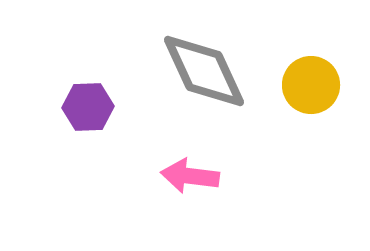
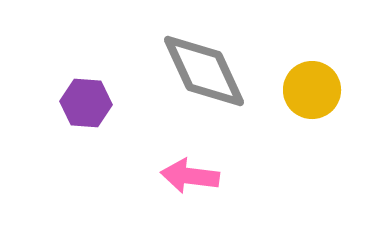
yellow circle: moved 1 px right, 5 px down
purple hexagon: moved 2 px left, 4 px up; rotated 6 degrees clockwise
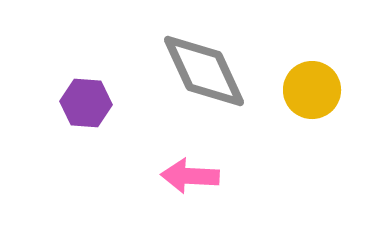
pink arrow: rotated 4 degrees counterclockwise
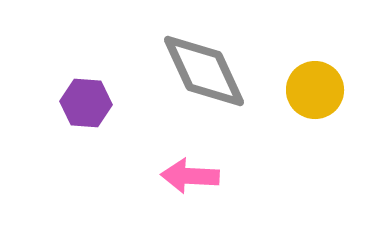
yellow circle: moved 3 px right
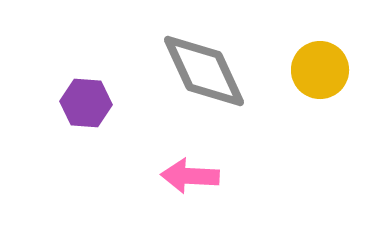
yellow circle: moved 5 px right, 20 px up
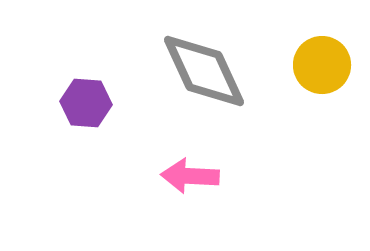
yellow circle: moved 2 px right, 5 px up
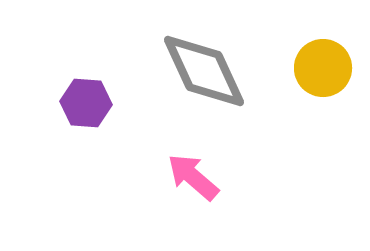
yellow circle: moved 1 px right, 3 px down
pink arrow: moved 3 px right, 1 px down; rotated 38 degrees clockwise
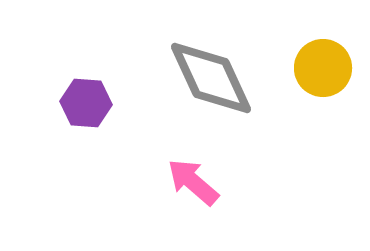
gray diamond: moved 7 px right, 7 px down
pink arrow: moved 5 px down
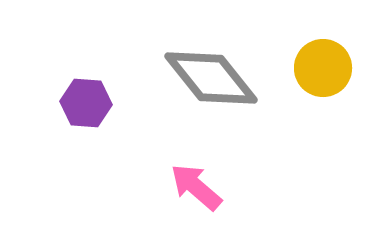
gray diamond: rotated 14 degrees counterclockwise
pink arrow: moved 3 px right, 5 px down
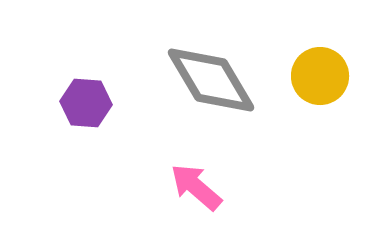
yellow circle: moved 3 px left, 8 px down
gray diamond: moved 2 px down; rotated 8 degrees clockwise
